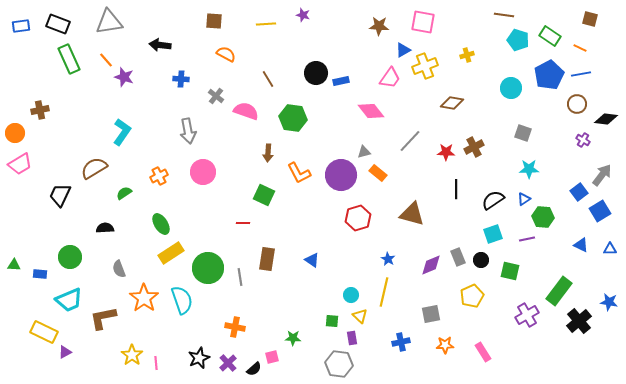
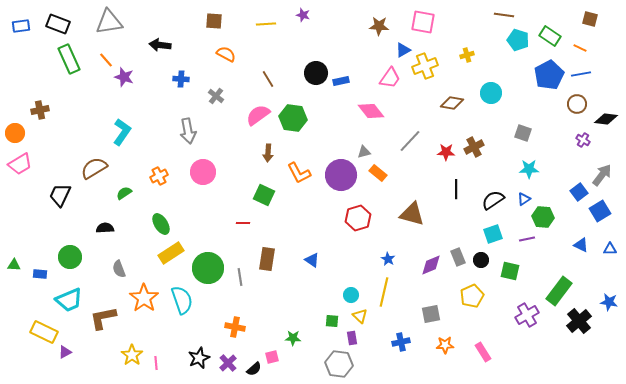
cyan circle at (511, 88): moved 20 px left, 5 px down
pink semicircle at (246, 111): moved 12 px right, 4 px down; rotated 55 degrees counterclockwise
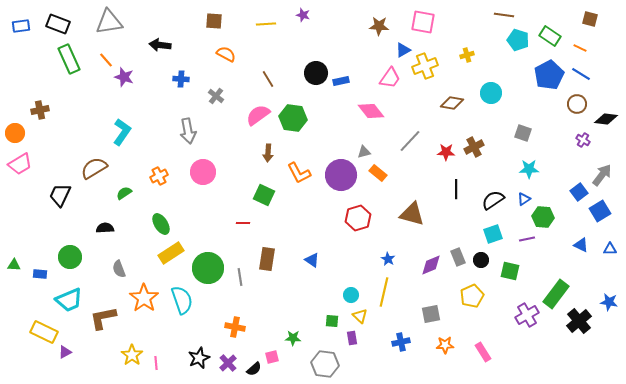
blue line at (581, 74): rotated 42 degrees clockwise
green rectangle at (559, 291): moved 3 px left, 3 px down
gray hexagon at (339, 364): moved 14 px left
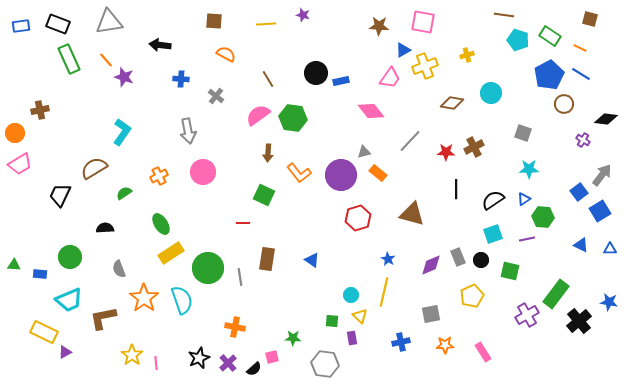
brown circle at (577, 104): moved 13 px left
orange L-shape at (299, 173): rotated 10 degrees counterclockwise
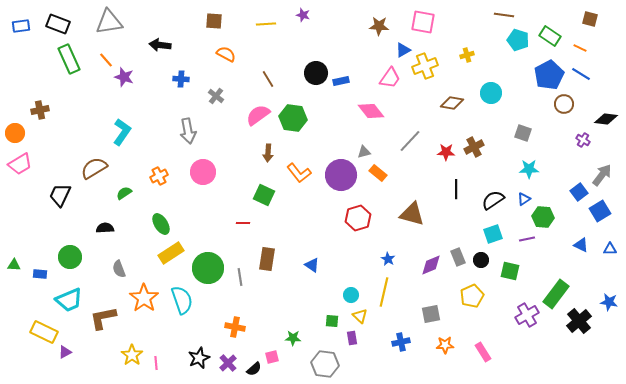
blue triangle at (312, 260): moved 5 px down
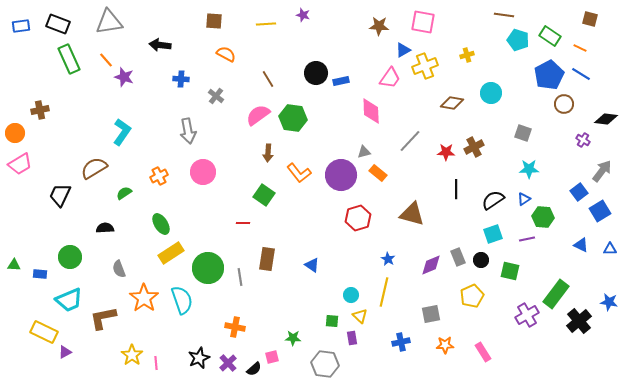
pink diamond at (371, 111): rotated 36 degrees clockwise
gray arrow at (602, 175): moved 4 px up
green square at (264, 195): rotated 10 degrees clockwise
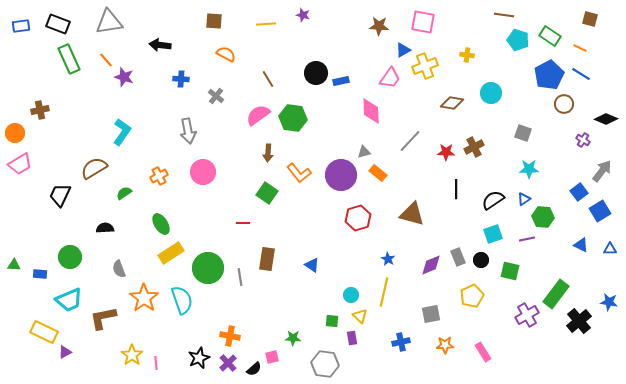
yellow cross at (467, 55): rotated 24 degrees clockwise
black diamond at (606, 119): rotated 15 degrees clockwise
green square at (264, 195): moved 3 px right, 2 px up
orange cross at (235, 327): moved 5 px left, 9 px down
